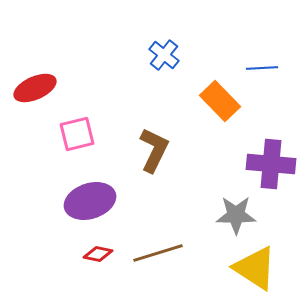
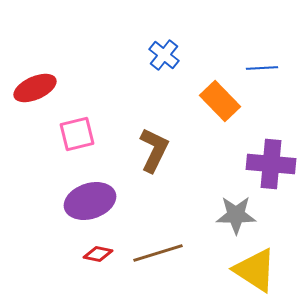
yellow triangle: moved 2 px down
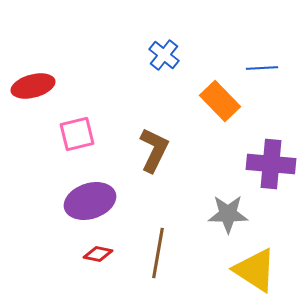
red ellipse: moved 2 px left, 2 px up; rotated 9 degrees clockwise
gray star: moved 8 px left, 1 px up
brown line: rotated 63 degrees counterclockwise
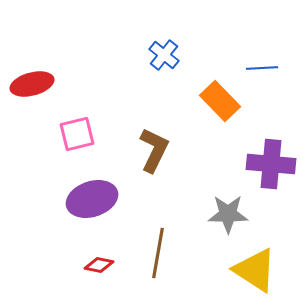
red ellipse: moved 1 px left, 2 px up
purple ellipse: moved 2 px right, 2 px up
red diamond: moved 1 px right, 11 px down
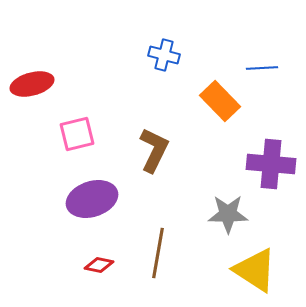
blue cross: rotated 24 degrees counterclockwise
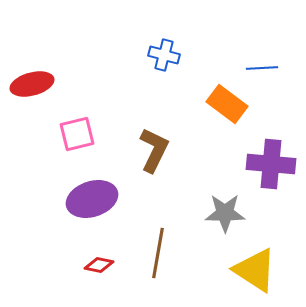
orange rectangle: moved 7 px right, 3 px down; rotated 9 degrees counterclockwise
gray star: moved 3 px left, 1 px up
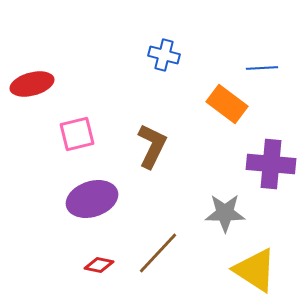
brown L-shape: moved 2 px left, 4 px up
brown line: rotated 33 degrees clockwise
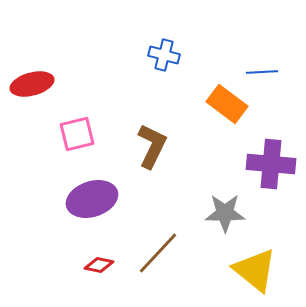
blue line: moved 4 px down
yellow triangle: rotated 6 degrees clockwise
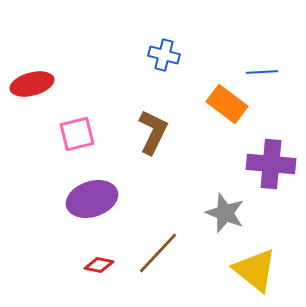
brown L-shape: moved 1 px right, 14 px up
gray star: rotated 21 degrees clockwise
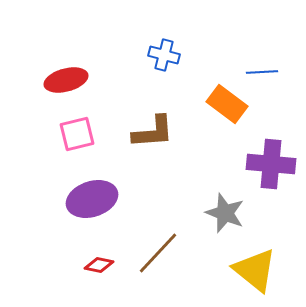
red ellipse: moved 34 px right, 4 px up
brown L-shape: rotated 60 degrees clockwise
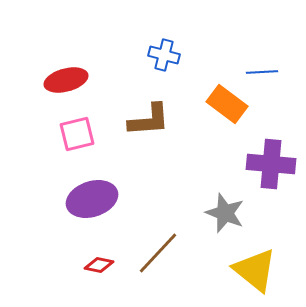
brown L-shape: moved 4 px left, 12 px up
